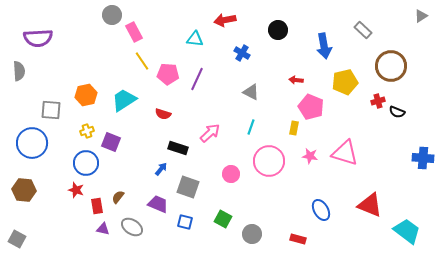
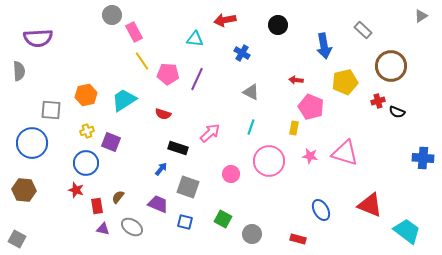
black circle at (278, 30): moved 5 px up
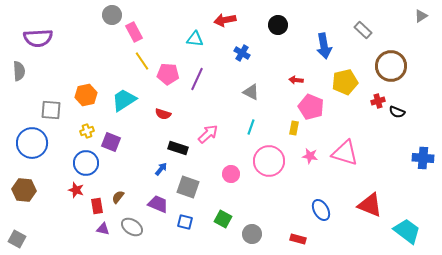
pink arrow at (210, 133): moved 2 px left, 1 px down
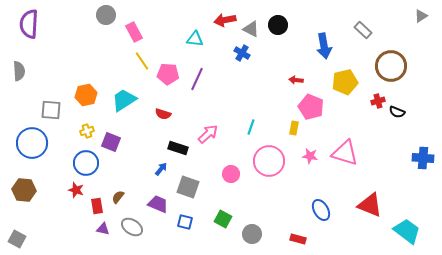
gray circle at (112, 15): moved 6 px left
purple semicircle at (38, 38): moved 9 px left, 14 px up; rotated 96 degrees clockwise
gray triangle at (251, 92): moved 63 px up
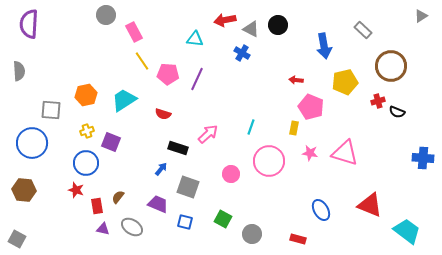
pink star at (310, 156): moved 3 px up
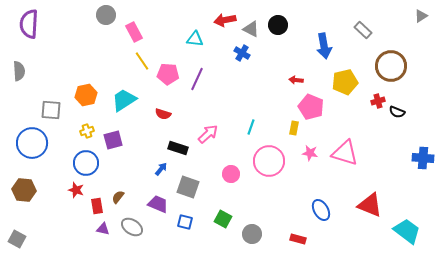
purple square at (111, 142): moved 2 px right, 2 px up; rotated 36 degrees counterclockwise
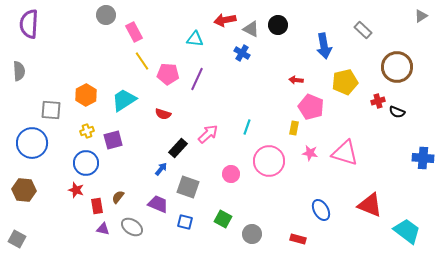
brown circle at (391, 66): moved 6 px right, 1 px down
orange hexagon at (86, 95): rotated 15 degrees counterclockwise
cyan line at (251, 127): moved 4 px left
black rectangle at (178, 148): rotated 66 degrees counterclockwise
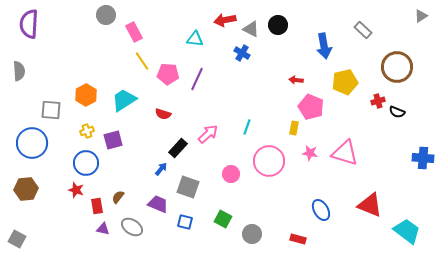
brown hexagon at (24, 190): moved 2 px right, 1 px up; rotated 10 degrees counterclockwise
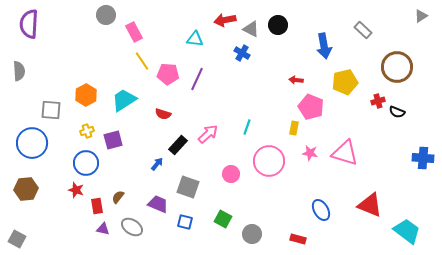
black rectangle at (178, 148): moved 3 px up
blue arrow at (161, 169): moved 4 px left, 5 px up
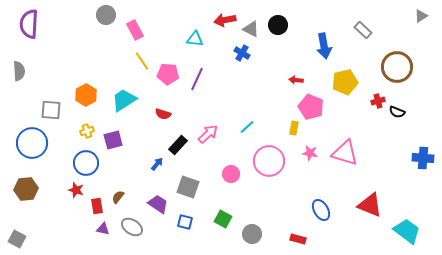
pink rectangle at (134, 32): moved 1 px right, 2 px up
cyan line at (247, 127): rotated 28 degrees clockwise
purple trapezoid at (158, 204): rotated 10 degrees clockwise
